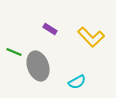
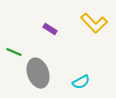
yellow L-shape: moved 3 px right, 14 px up
gray ellipse: moved 7 px down
cyan semicircle: moved 4 px right
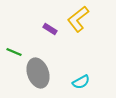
yellow L-shape: moved 16 px left, 4 px up; rotated 96 degrees clockwise
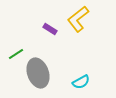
green line: moved 2 px right, 2 px down; rotated 56 degrees counterclockwise
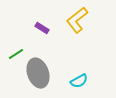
yellow L-shape: moved 1 px left, 1 px down
purple rectangle: moved 8 px left, 1 px up
cyan semicircle: moved 2 px left, 1 px up
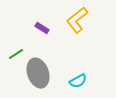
cyan semicircle: moved 1 px left
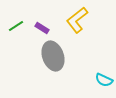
green line: moved 28 px up
gray ellipse: moved 15 px right, 17 px up
cyan semicircle: moved 26 px right, 1 px up; rotated 54 degrees clockwise
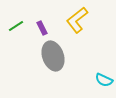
purple rectangle: rotated 32 degrees clockwise
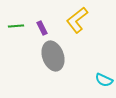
green line: rotated 28 degrees clockwise
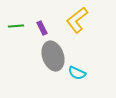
cyan semicircle: moved 27 px left, 7 px up
